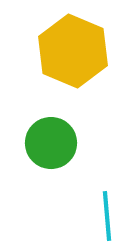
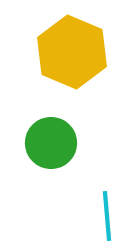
yellow hexagon: moved 1 px left, 1 px down
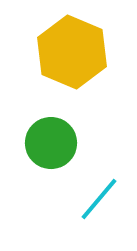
cyan line: moved 8 px left, 17 px up; rotated 45 degrees clockwise
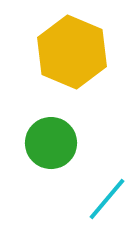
cyan line: moved 8 px right
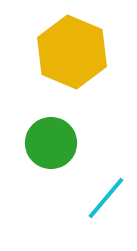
cyan line: moved 1 px left, 1 px up
